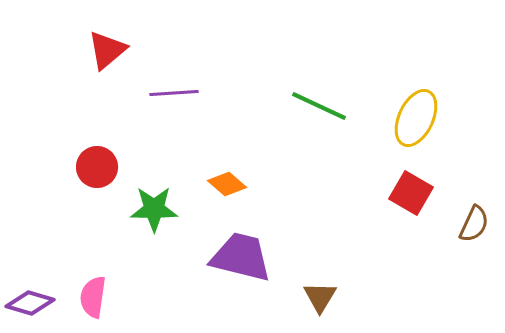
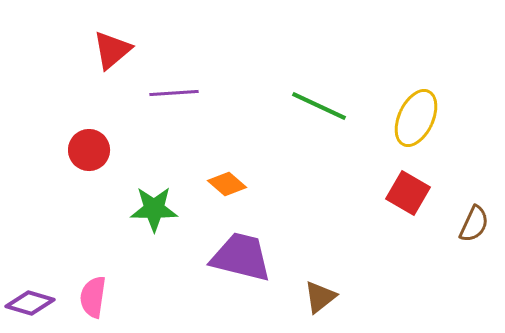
red triangle: moved 5 px right
red circle: moved 8 px left, 17 px up
red square: moved 3 px left
brown triangle: rotated 21 degrees clockwise
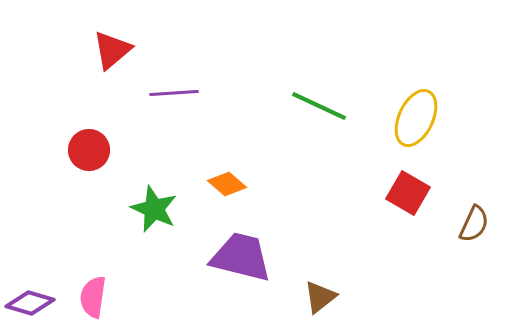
green star: rotated 24 degrees clockwise
